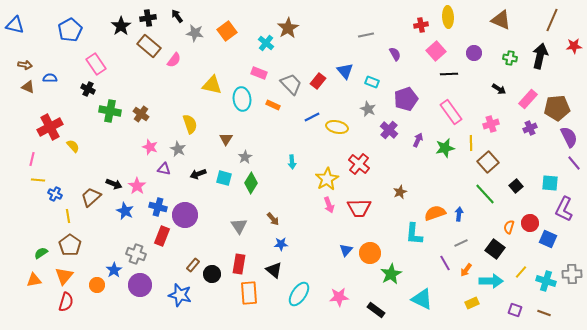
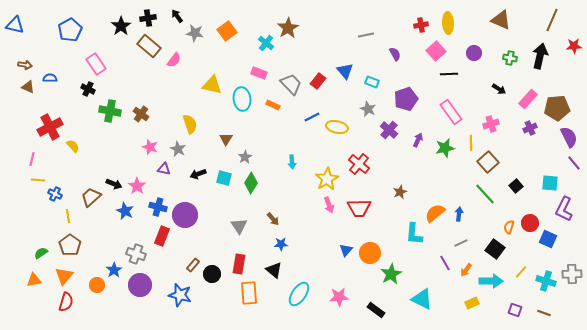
yellow ellipse at (448, 17): moved 6 px down
orange semicircle at (435, 213): rotated 20 degrees counterclockwise
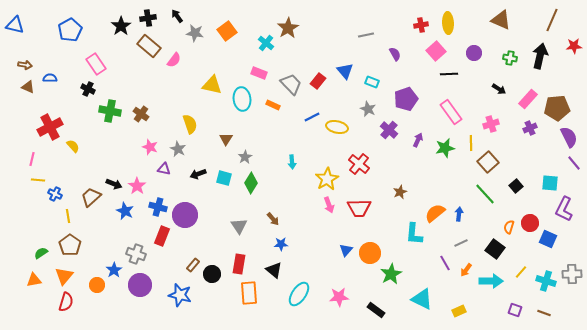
yellow rectangle at (472, 303): moved 13 px left, 8 px down
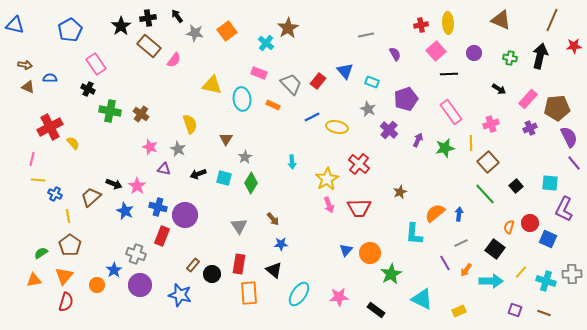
yellow semicircle at (73, 146): moved 3 px up
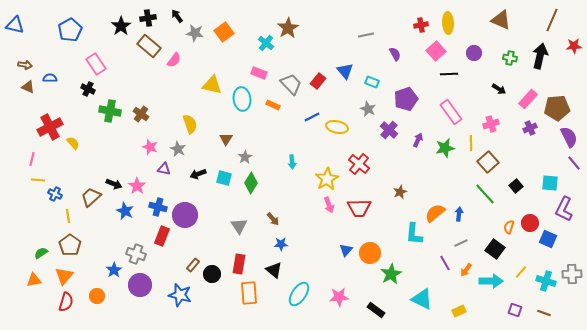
orange square at (227, 31): moved 3 px left, 1 px down
orange circle at (97, 285): moved 11 px down
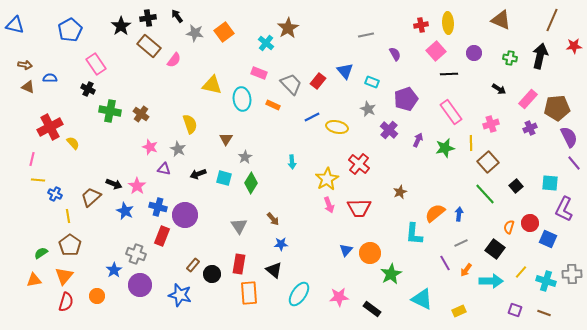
black rectangle at (376, 310): moved 4 px left, 1 px up
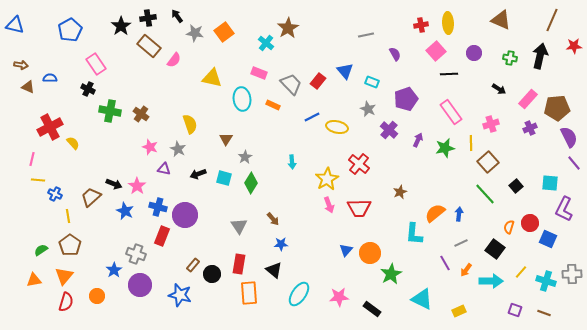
brown arrow at (25, 65): moved 4 px left
yellow triangle at (212, 85): moved 7 px up
green semicircle at (41, 253): moved 3 px up
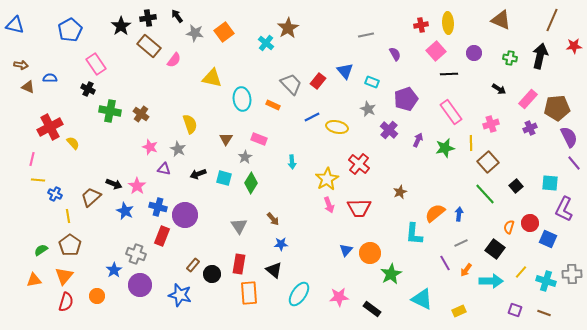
pink rectangle at (259, 73): moved 66 px down
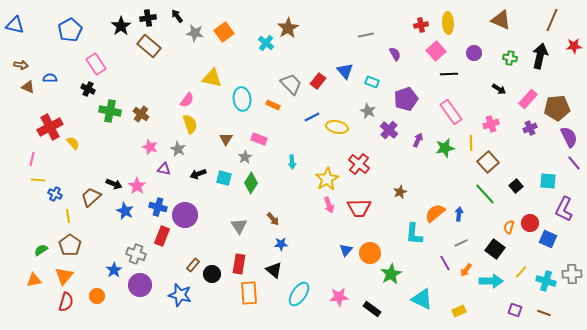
pink semicircle at (174, 60): moved 13 px right, 40 px down
gray star at (368, 109): moved 2 px down
cyan square at (550, 183): moved 2 px left, 2 px up
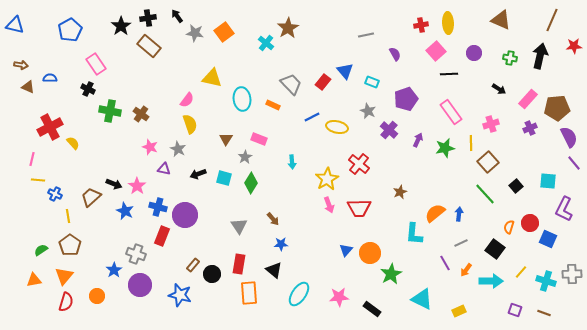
red rectangle at (318, 81): moved 5 px right, 1 px down
